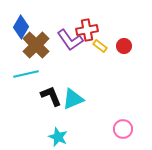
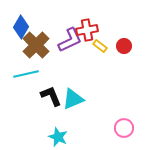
purple L-shape: rotated 80 degrees counterclockwise
pink circle: moved 1 px right, 1 px up
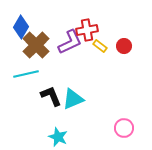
purple L-shape: moved 2 px down
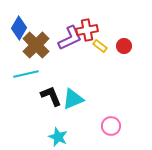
blue diamond: moved 2 px left, 1 px down
purple L-shape: moved 4 px up
pink circle: moved 13 px left, 2 px up
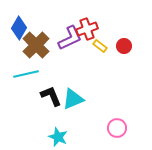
red cross: moved 1 px up; rotated 10 degrees counterclockwise
pink circle: moved 6 px right, 2 px down
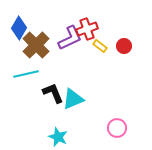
black L-shape: moved 2 px right, 3 px up
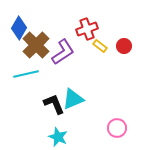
purple L-shape: moved 7 px left, 14 px down; rotated 8 degrees counterclockwise
black L-shape: moved 1 px right, 11 px down
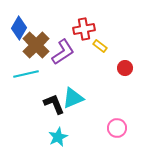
red cross: moved 3 px left; rotated 10 degrees clockwise
red circle: moved 1 px right, 22 px down
cyan triangle: moved 1 px up
cyan star: rotated 24 degrees clockwise
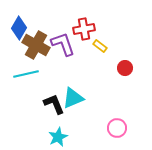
brown cross: rotated 16 degrees counterclockwise
purple L-shape: moved 8 px up; rotated 76 degrees counterclockwise
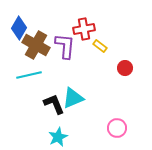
purple L-shape: moved 2 px right, 2 px down; rotated 24 degrees clockwise
cyan line: moved 3 px right, 1 px down
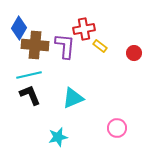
brown cross: moved 1 px left; rotated 24 degrees counterclockwise
red circle: moved 9 px right, 15 px up
black L-shape: moved 24 px left, 9 px up
cyan star: rotated 12 degrees clockwise
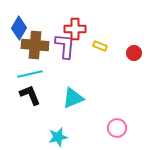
red cross: moved 9 px left; rotated 10 degrees clockwise
yellow rectangle: rotated 16 degrees counterclockwise
cyan line: moved 1 px right, 1 px up
